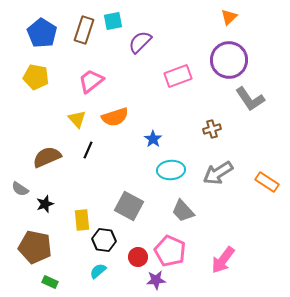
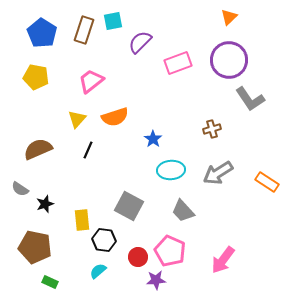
pink rectangle: moved 13 px up
yellow triangle: rotated 24 degrees clockwise
brown semicircle: moved 9 px left, 8 px up
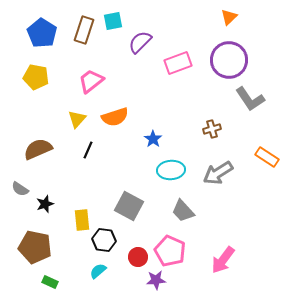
orange rectangle: moved 25 px up
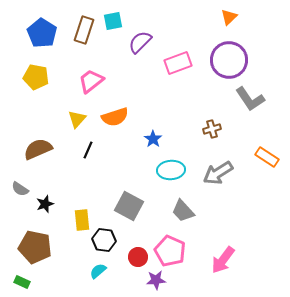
green rectangle: moved 28 px left
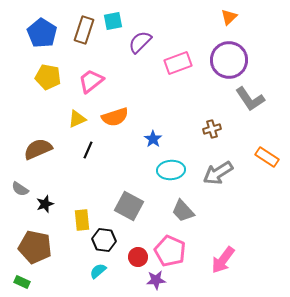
yellow pentagon: moved 12 px right
yellow triangle: rotated 24 degrees clockwise
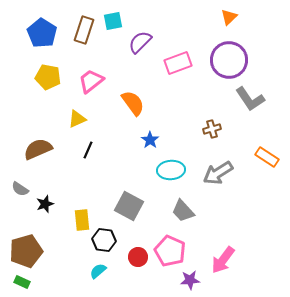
orange semicircle: moved 18 px right, 14 px up; rotated 108 degrees counterclockwise
blue star: moved 3 px left, 1 px down
brown pentagon: moved 9 px left, 4 px down; rotated 28 degrees counterclockwise
purple star: moved 34 px right
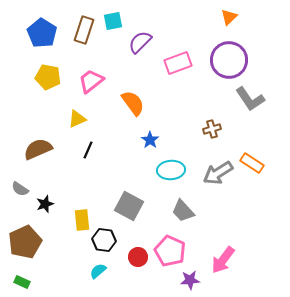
orange rectangle: moved 15 px left, 6 px down
brown pentagon: moved 1 px left, 9 px up; rotated 8 degrees counterclockwise
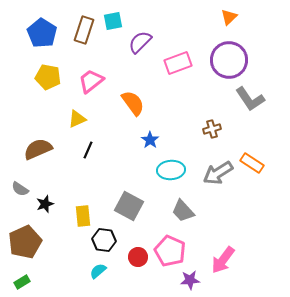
yellow rectangle: moved 1 px right, 4 px up
green rectangle: rotated 56 degrees counterclockwise
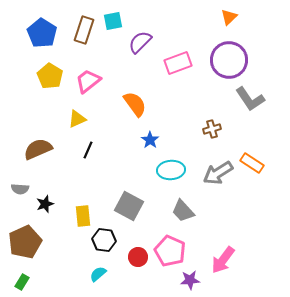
yellow pentagon: moved 2 px right, 1 px up; rotated 20 degrees clockwise
pink trapezoid: moved 3 px left
orange semicircle: moved 2 px right, 1 px down
gray semicircle: rotated 30 degrees counterclockwise
cyan semicircle: moved 3 px down
green rectangle: rotated 28 degrees counterclockwise
